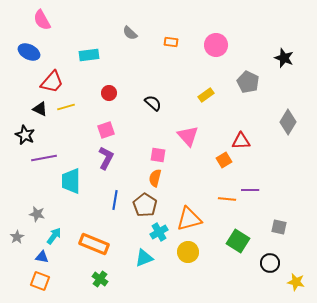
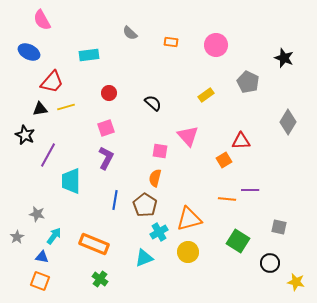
black triangle at (40, 109): rotated 35 degrees counterclockwise
pink square at (106, 130): moved 2 px up
pink square at (158, 155): moved 2 px right, 4 px up
purple line at (44, 158): moved 4 px right, 3 px up; rotated 50 degrees counterclockwise
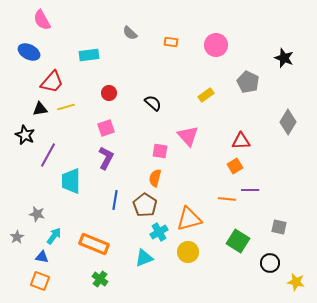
orange square at (224, 160): moved 11 px right, 6 px down
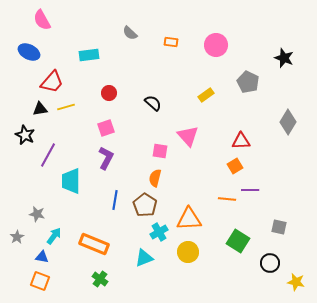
orange triangle at (189, 219): rotated 12 degrees clockwise
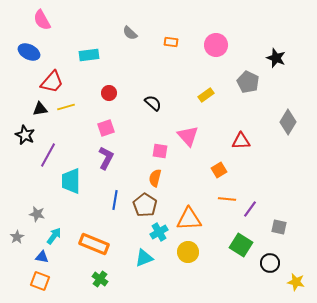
black star at (284, 58): moved 8 px left
orange square at (235, 166): moved 16 px left, 4 px down
purple line at (250, 190): moved 19 px down; rotated 54 degrees counterclockwise
green square at (238, 241): moved 3 px right, 4 px down
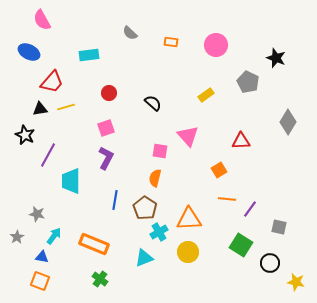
brown pentagon at (145, 205): moved 3 px down
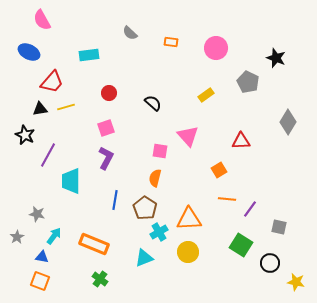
pink circle at (216, 45): moved 3 px down
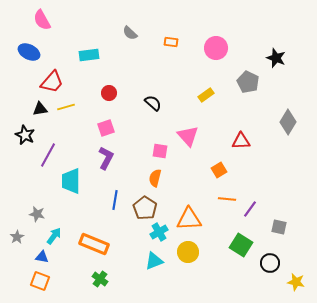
cyan triangle at (144, 258): moved 10 px right, 3 px down
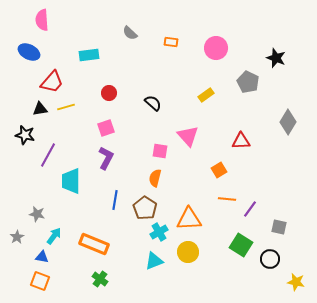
pink semicircle at (42, 20): rotated 25 degrees clockwise
black star at (25, 135): rotated 12 degrees counterclockwise
black circle at (270, 263): moved 4 px up
